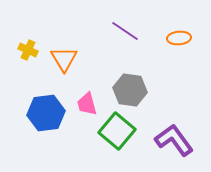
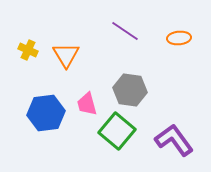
orange triangle: moved 2 px right, 4 px up
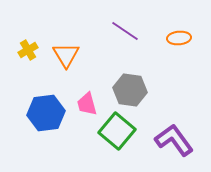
yellow cross: rotated 36 degrees clockwise
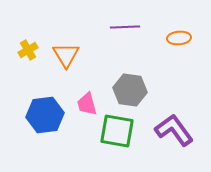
purple line: moved 4 px up; rotated 36 degrees counterclockwise
blue hexagon: moved 1 px left, 2 px down
green square: rotated 30 degrees counterclockwise
purple L-shape: moved 10 px up
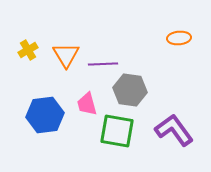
purple line: moved 22 px left, 37 px down
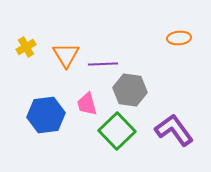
yellow cross: moved 2 px left, 3 px up
blue hexagon: moved 1 px right
green square: rotated 36 degrees clockwise
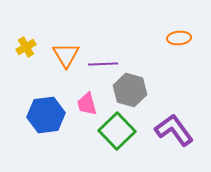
gray hexagon: rotated 8 degrees clockwise
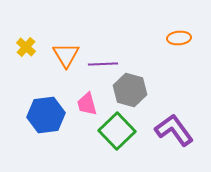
yellow cross: rotated 18 degrees counterclockwise
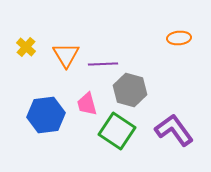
green square: rotated 12 degrees counterclockwise
